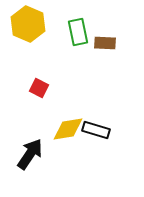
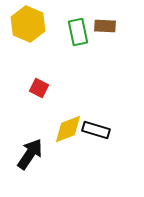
brown rectangle: moved 17 px up
yellow diamond: rotated 12 degrees counterclockwise
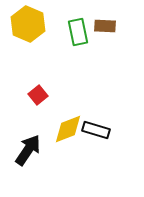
red square: moved 1 px left, 7 px down; rotated 24 degrees clockwise
black arrow: moved 2 px left, 4 px up
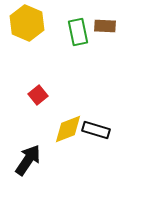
yellow hexagon: moved 1 px left, 1 px up
black arrow: moved 10 px down
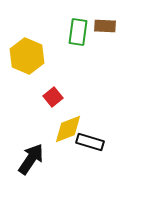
yellow hexagon: moved 33 px down
green rectangle: rotated 20 degrees clockwise
red square: moved 15 px right, 2 px down
black rectangle: moved 6 px left, 12 px down
black arrow: moved 3 px right, 1 px up
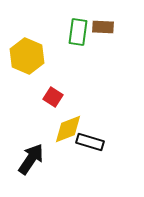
brown rectangle: moved 2 px left, 1 px down
red square: rotated 18 degrees counterclockwise
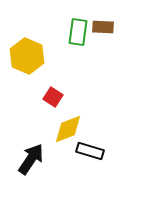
black rectangle: moved 9 px down
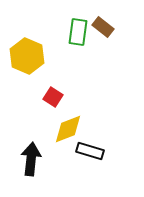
brown rectangle: rotated 35 degrees clockwise
black arrow: rotated 28 degrees counterclockwise
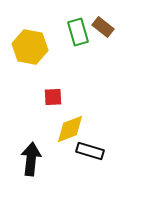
green rectangle: rotated 24 degrees counterclockwise
yellow hexagon: moved 3 px right, 9 px up; rotated 12 degrees counterclockwise
red square: rotated 36 degrees counterclockwise
yellow diamond: moved 2 px right
